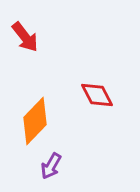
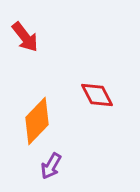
orange diamond: moved 2 px right
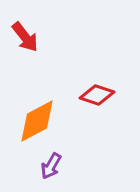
red diamond: rotated 44 degrees counterclockwise
orange diamond: rotated 18 degrees clockwise
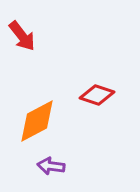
red arrow: moved 3 px left, 1 px up
purple arrow: rotated 68 degrees clockwise
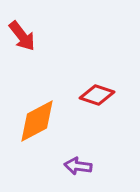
purple arrow: moved 27 px right
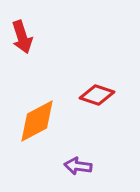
red arrow: moved 1 px down; rotated 20 degrees clockwise
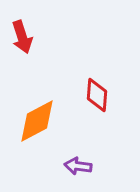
red diamond: rotated 76 degrees clockwise
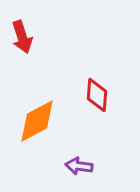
purple arrow: moved 1 px right
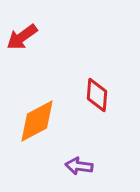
red arrow: rotated 72 degrees clockwise
